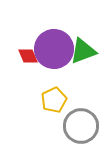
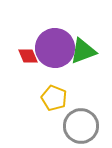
purple circle: moved 1 px right, 1 px up
yellow pentagon: moved 2 px up; rotated 25 degrees counterclockwise
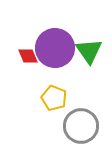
green triangle: moved 6 px right; rotated 44 degrees counterclockwise
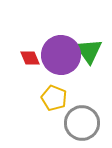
purple circle: moved 6 px right, 7 px down
red diamond: moved 2 px right, 2 px down
gray circle: moved 1 px right, 3 px up
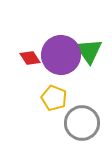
red diamond: rotated 10 degrees counterclockwise
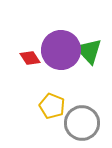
green triangle: rotated 8 degrees counterclockwise
purple circle: moved 5 px up
yellow pentagon: moved 2 px left, 8 px down
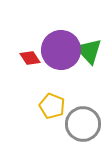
gray circle: moved 1 px right, 1 px down
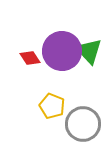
purple circle: moved 1 px right, 1 px down
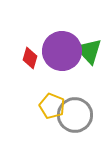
red diamond: rotated 50 degrees clockwise
gray circle: moved 8 px left, 9 px up
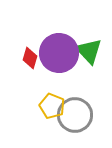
purple circle: moved 3 px left, 2 px down
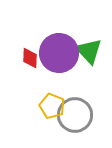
red diamond: rotated 15 degrees counterclockwise
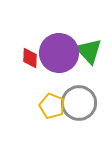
gray circle: moved 4 px right, 12 px up
